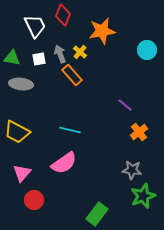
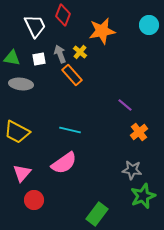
cyan circle: moved 2 px right, 25 px up
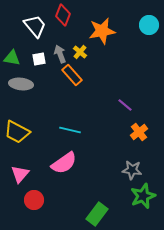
white trapezoid: rotated 15 degrees counterclockwise
pink triangle: moved 2 px left, 1 px down
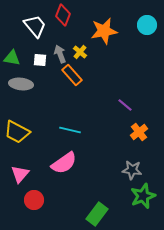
cyan circle: moved 2 px left
orange star: moved 2 px right
white square: moved 1 px right, 1 px down; rotated 16 degrees clockwise
